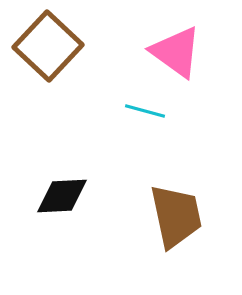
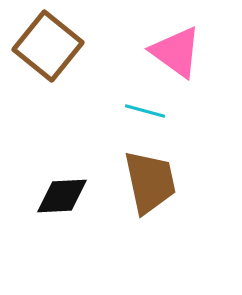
brown square: rotated 4 degrees counterclockwise
brown trapezoid: moved 26 px left, 34 px up
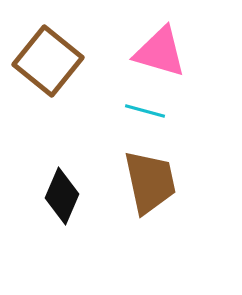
brown square: moved 15 px down
pink triangle: moved 16 px left; rotated 20 degrees counterclockwise
black diamond: rotated 64 degrees counterclockwise
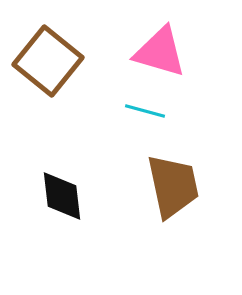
brown trapezoid: moved 23 px right, 4 px down
black diamond: rotated 30 degrees counterclockwise
